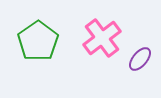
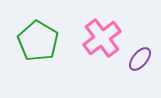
green pentagon: rotated 6 degrees counterclockwise
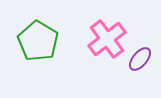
pink cross: moved 5 px right, 1 px down
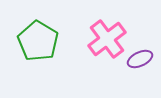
purple ellipse: rotated 25 degrees clockwise
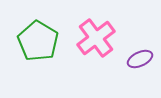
pink cross: moved 11 px left, 1 px up
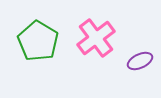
purple ellipse: moved 2 px down
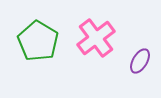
purple ellipse: rotated 35 degrees counterclockwise
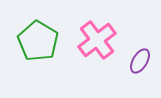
pink cross: moved 1 px right, 2 px down
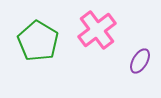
pink cross: moved 10 px up
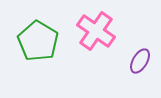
pink cross: moved 1 px left, 1 px down; rotated 18 degrees counterclockwise
